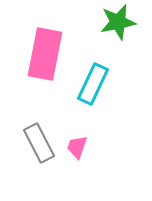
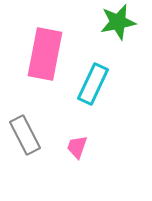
gray rectangle: moved 14 px left, 8 px up
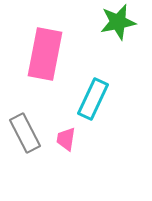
cyan rectangle: moved 15 px down
gray rectangle: moved 2 px up
pink trapezoid: moved 11 px left, 8 px up; rotated 10 degrees counterclockwise
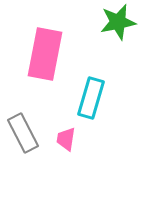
cyan rectangle: moved 2 px left, 1 px up; rotated 9 degrees counterclockwise
gray rectangle: moved 2 px left
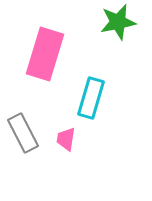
pink rectangle: rotated 6 degrees clockwise
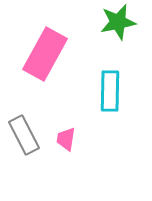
pink rectangle: rotated 12 degrees clockwise
cyan rectangle: moved 19 px right, 7 px up; rotated 15 degrees counterclockwise
gray rectangle: moved 1 px right, 2 px down
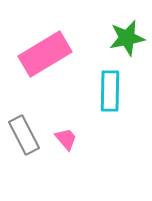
green star: moved 9 px right, 16 px down
pink rectangle: rotated 30 degrees clockwise
pink trapezoid: rotated 130 degrees clockwise
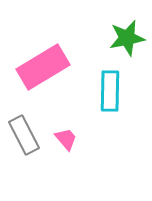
pink rectangle: moved 2 px left, 13 px down
